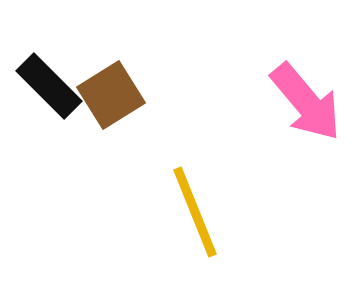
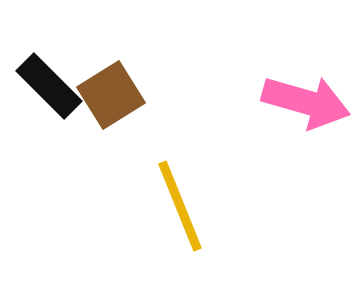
pink arrow: rotated 34 degrees counterclockwise
yellow line: moved 15 px left, 6 px up
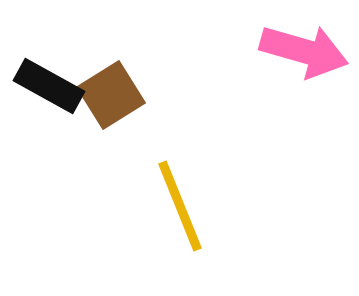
black rectangle: rotated 16 degrees counterclockwise
pink arrow: moved 2 px left, 51 px up
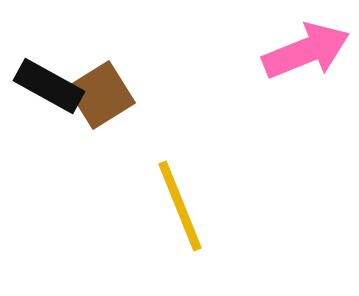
pink arrow: moved 2 px right; rotated 38 degrees counterclockwise
brown square: moved 10 px left
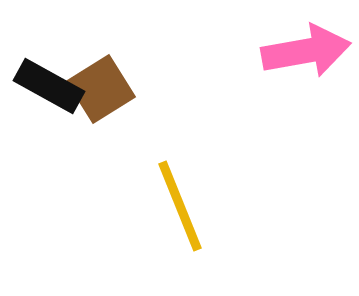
pink arrow: rotated 12 degrees clockwise
brown square: moved 6 px up
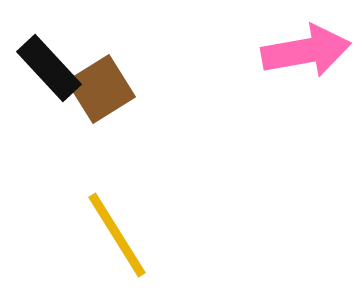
black rectangle: moved 18 px up; rotated 18 degrees clockwise
yellow line: moved 63 px left, 29 px down; rotated 10 degrees counterclockwise
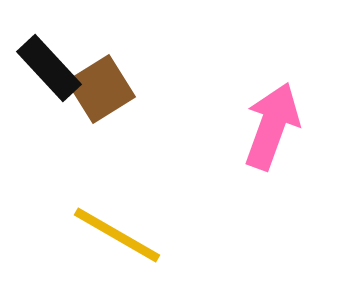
pink arrow: moved 34 px left, 75 px down; rotated 60 degrees counterclockwise
yellow line: rotated 28 degrees counterclockwise
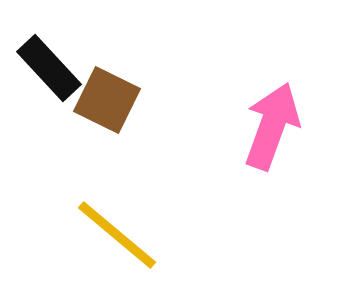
brown square: moved 6 px right, 11 px down; rotated 32 degrees counterclockwise
yellow line: rotated 10 degrees clockwise
